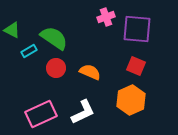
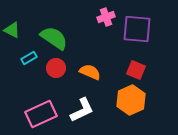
cyan rectangle: moved 7 px down
red square: moved 4 px down
white L-shape: moved 1 px left, 2 px up
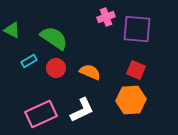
cyan rectangle: moved 3 px down
orange hexagon: rotated 20 degrees clockwise
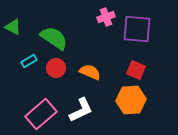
green triangle: moved 1 px right, 3 px up
white L-shape: moved 1 px left
pink rectangle: rotated 16 degrees counterclockwise
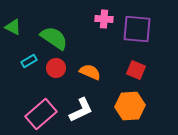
pink cross: moved 2 px left, 2 px down; rotated 24 degrees clockwise
orange hexagon: moved 1 px left, 6 px down
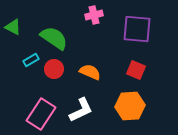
pink cross: moved 10 px left, 4 px up; rotated 18 degrees counterclockwise
cyan rectangle: moved 2 px right, 1 px up
red circle: moved 2 px left, 1 px down
pink rectangle: rotated 16 degrees counterclockwise
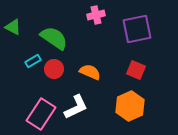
pink cross: moved 2 px right
purple square: rotated 16 degrees counterclockwise
cyan rectangle: moved 2 px right, 1 px down
orange hexagon: rotated 20 degrees counterclockwise
white L-shape: moved 5 px left, 3 px up
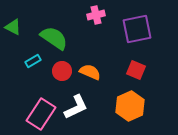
red circle: moved 8 px right, 2 px down
